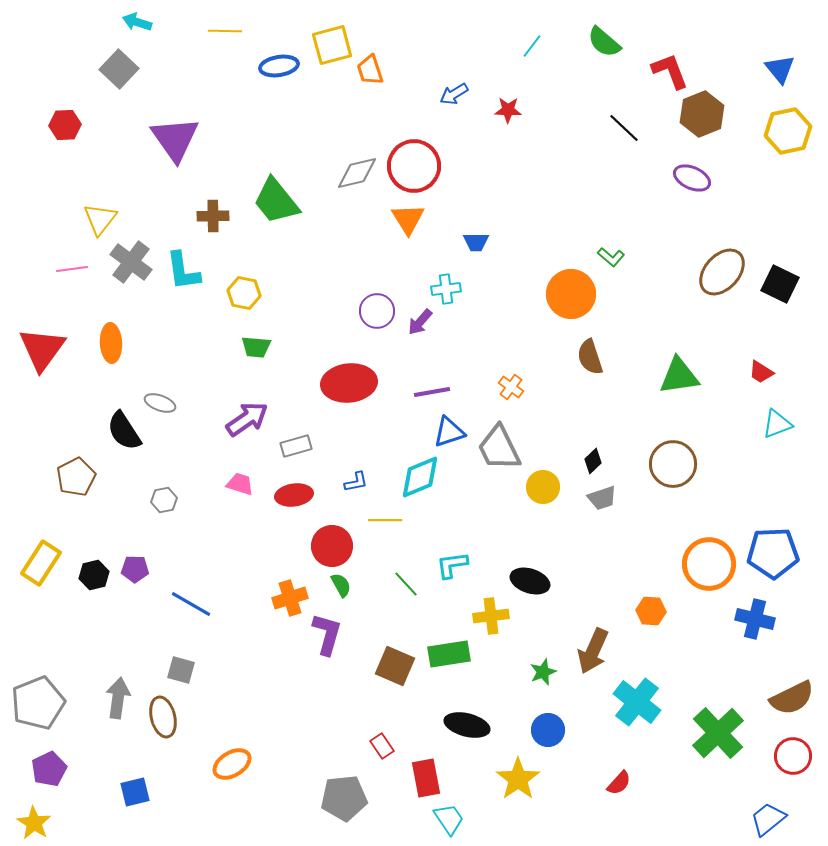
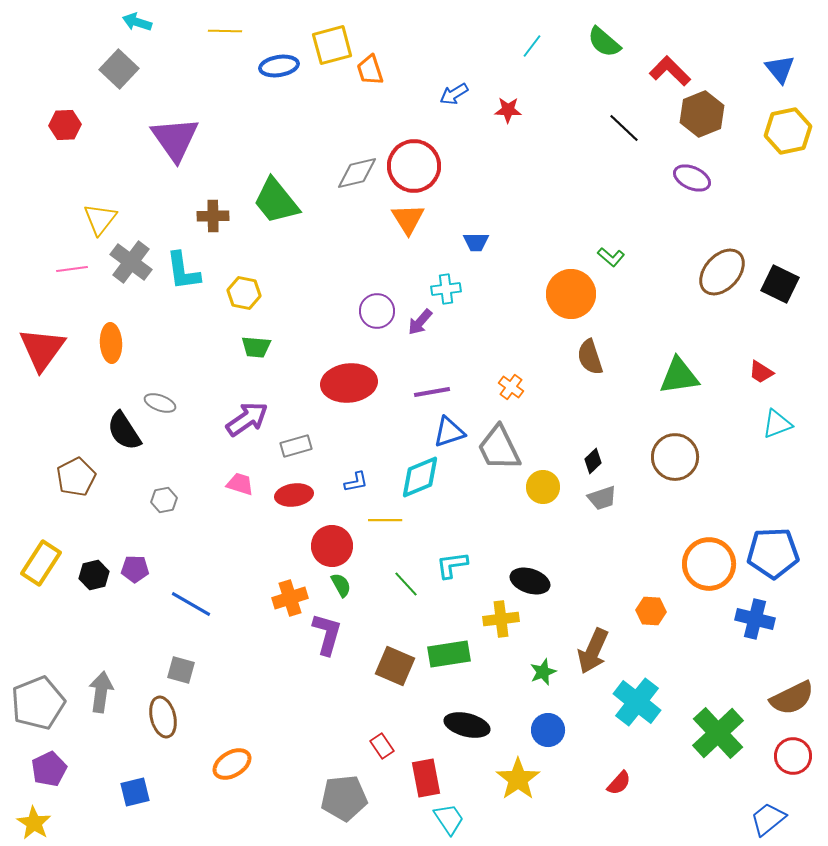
red L-shape at (670, 71): rotated 24 degrees counterclockwise
brown circle at (673, 464): moved 2 px right, 7 px up
yellow cross at (491, 616): moved 10 px right, 3 px down
gray arrow at (118, 698): moved 17 px left, 6 px up
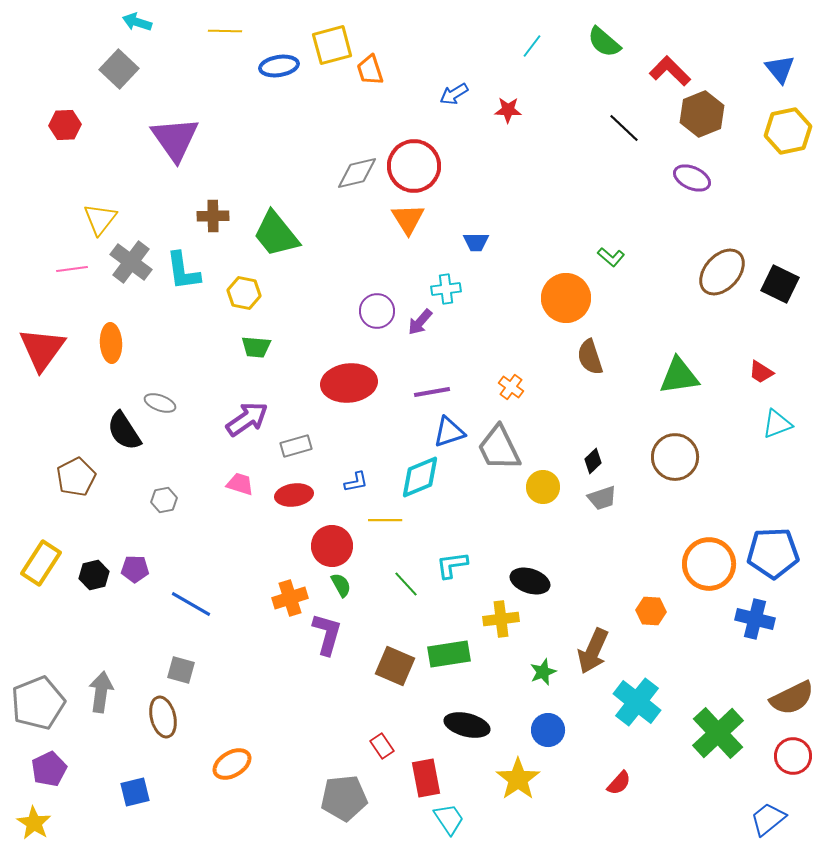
green trapezoid at (276, 201): moved 33 px down
orange circle at (571, 294): moved 5 px left, 4 px down
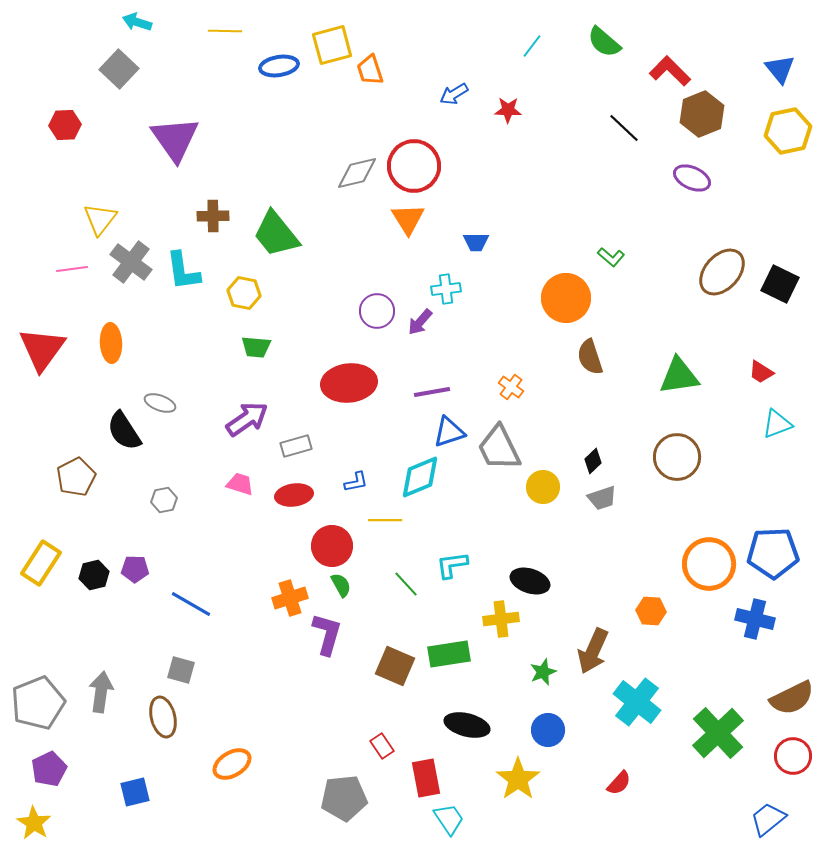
brown circle at (675, 457): moved 2 px right
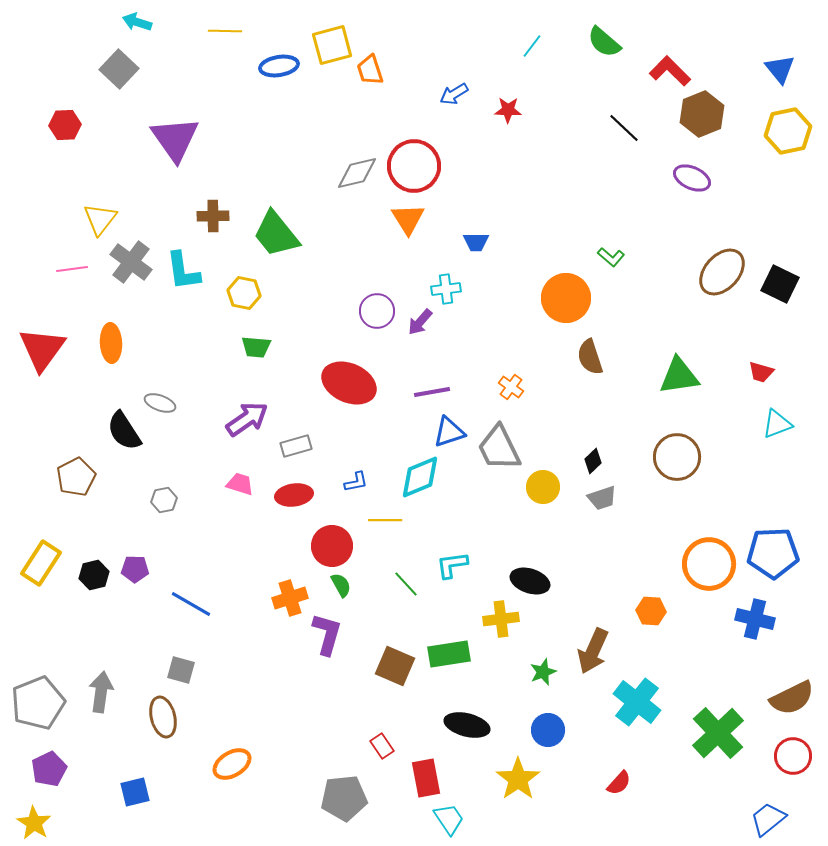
red trapezoid at (761, 372): rotated 16 degrees counterclockwise
red ellipse at (349, 383): rotated 30 degrees clockwise
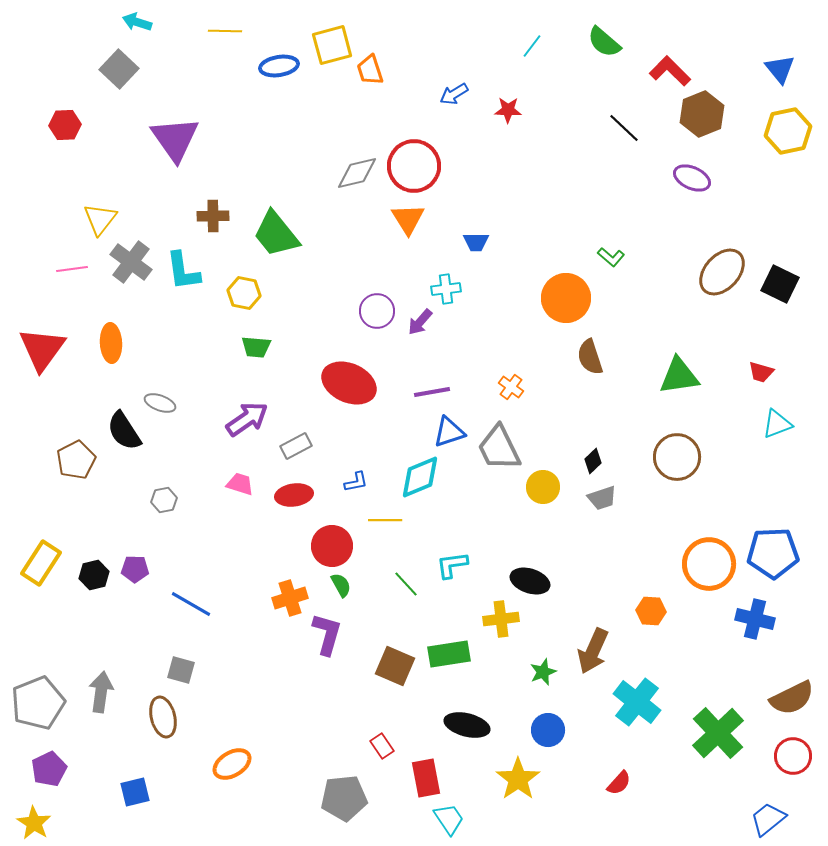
gray rectangle at (296, 446): rotated 12 degrees counterclockwise
brown pentagon at (76, 477): moved 17 px up
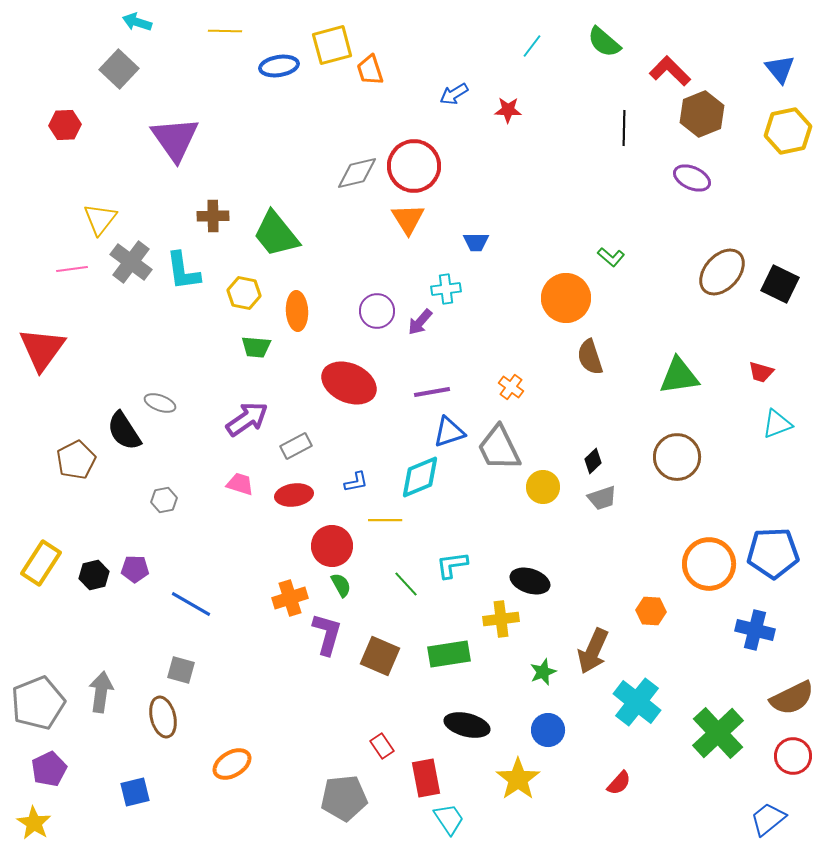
black line at (624, 128): rotated 48 degrees clockwise
orange ellipse at (111, 343): moved 186 px right, 32 px up
blue cross at (755, 619): moved 11 px down
brown square at (395, 666): moved 15 px left, 10 px up
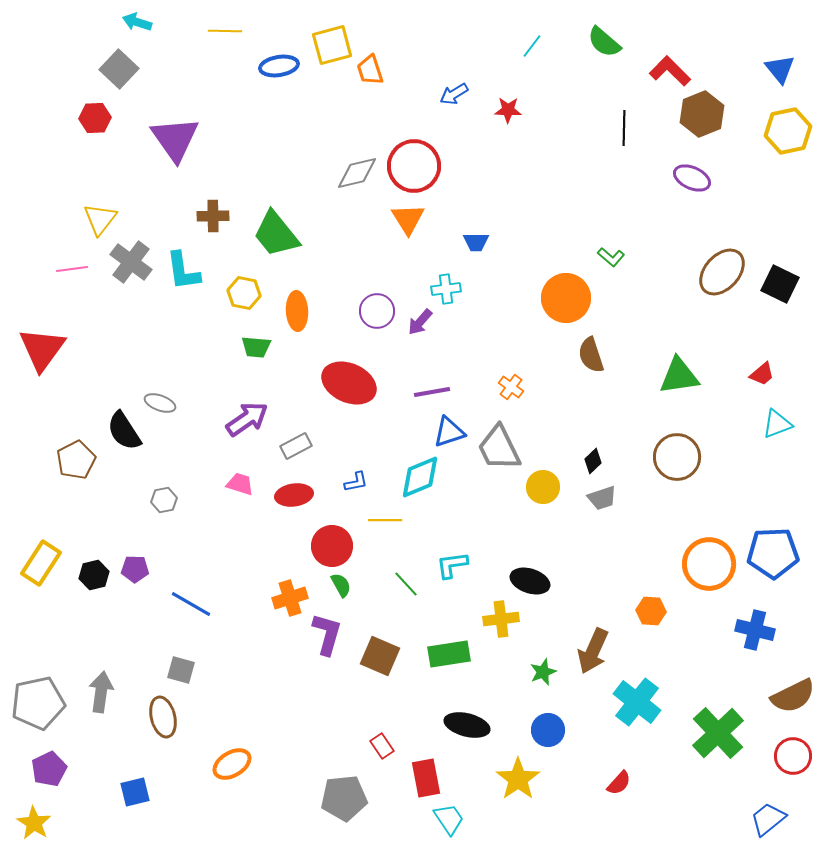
red hexagon at (65, 125): moved 30 px right, 7 px up
brown semicircle at (590, 357): moved 1 px right, 2 px up
red trapezoid at (761, 372): moved 1 px right, 2 px down; rotated 56 degrees counterclockwise
brown semicircle at (792, 698): moved 1 px right, 2 px up
gray pentagon at (38, 703): rotated 10 degrees clockwise
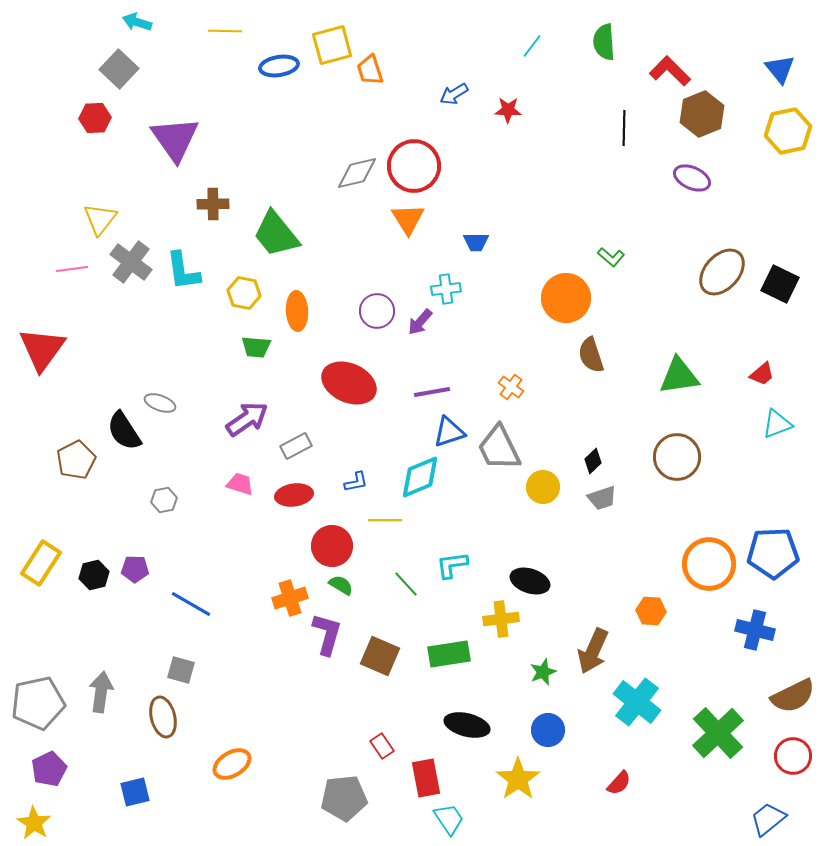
green semicircle at (604, 42): rotated 45 degrees clockwise
brown cross at (213, 216): moved 12 px up
green semicircle at (341, 585): rotated 30 degrees counterclockwise
